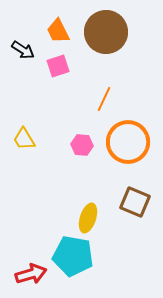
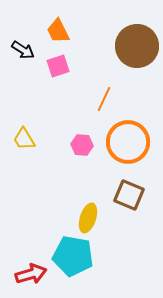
brown circle: moved 31 px right, 14 px down
brown square: moved 6 px left, 7 px up
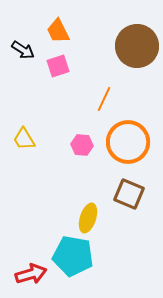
brown square: moved 1 px up
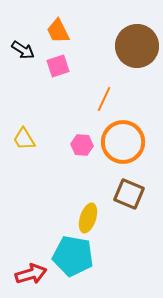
orange circle: moved 5 px left
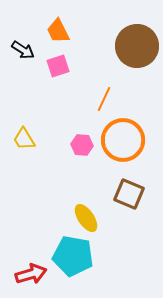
orange circle: moved 2 px up
yellow ellipse: moved 2 px left; rotated 52 degrees counterclockwise
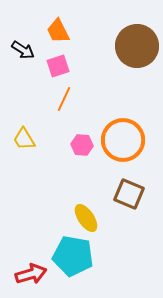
orange line: moved 40 px left
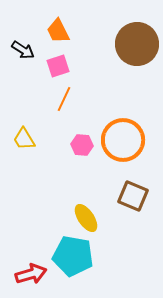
brown circle: moved 2 px up
brown square: moved 4 px right, 2 px down
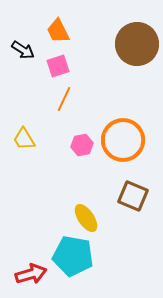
pink hexagon: rotated 15 degrees counterclockwise
